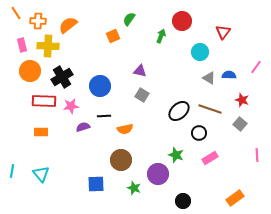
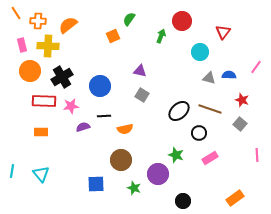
gray triangle at (209, 78): rotated 16 degrees counterclockwise
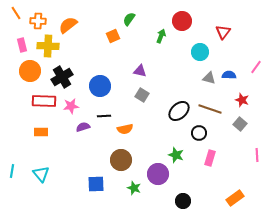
pink rectangle at (210, 158): rotated 42 degrees counterclockwise
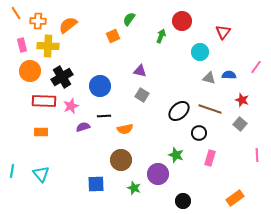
pink star at (71, 106): rotated 14 degrees counterclockwise
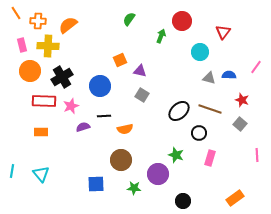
orange square at (113, 36): moved 7 px right, 24 px down
green star at (134, 188): rotated 16 degrees counterclockwise
